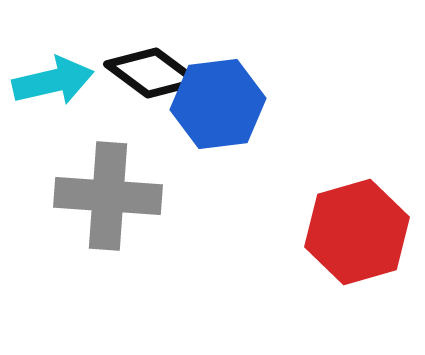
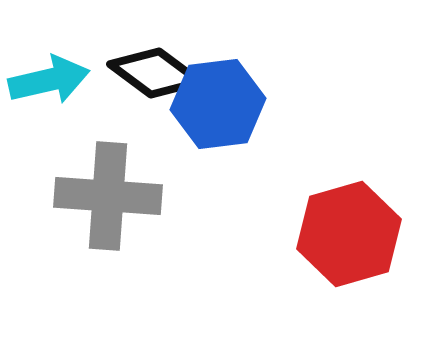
black diamond: moved 3 px right
cyan arrow: moved 4 px left, 1 px up
red hexagon: moved 8 px left, 2 px down
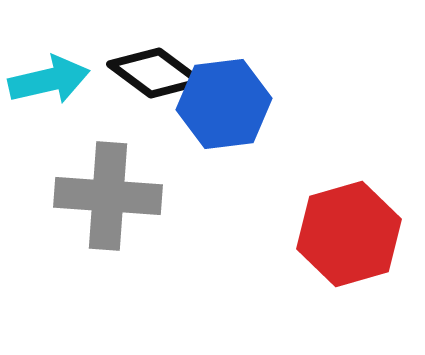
blue hexagon: moved 6 px right
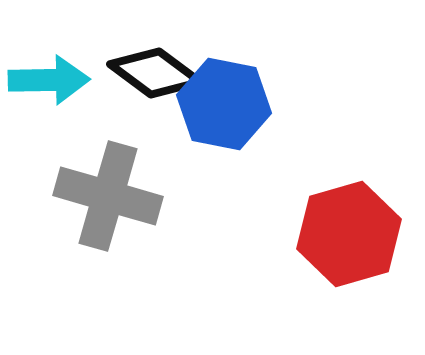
cyan arrow: rotated 12 degrees clockwise
blue hexagon: rotated 18 degrees clockwise
gray cross: rotated 12 degrees clockwise
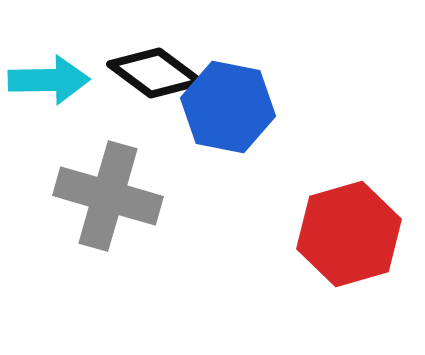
blue hexagon: moved 4 px right, 3 px down
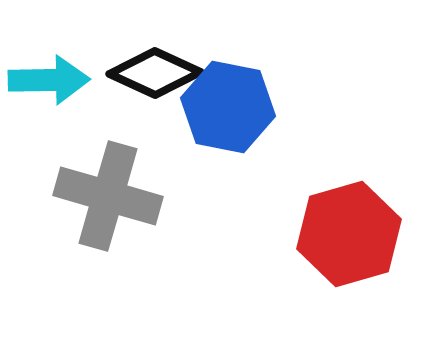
black diamond: rotated 12 degrees counterclockwise
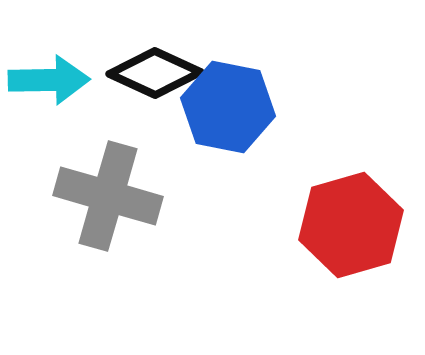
red hexagon: moved 2 px right, 9 px up
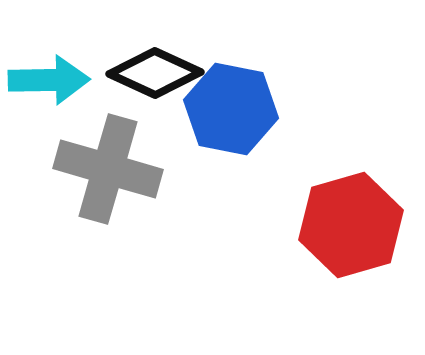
blue hexagon: moved 3 px right, 2 px down
gray cross: moved 27 px up
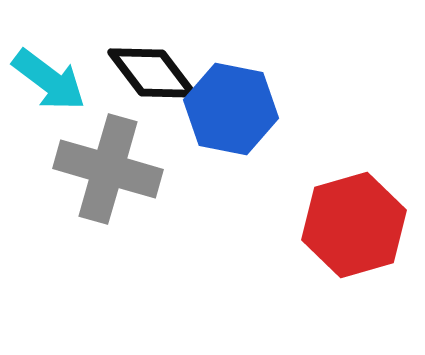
black diamond: moved 3 px left; rotated 28 degrees clockwise
cyan arrow: rotated 38 degrees clockwise
red hexagon: moved 3 px right
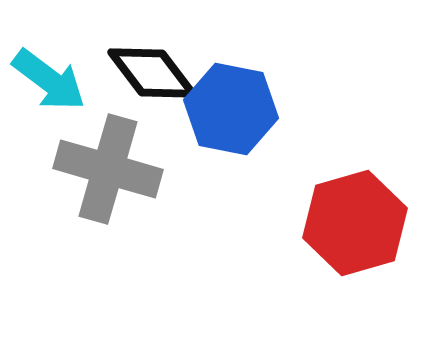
red hexagon: moved 1 px right, 2 px up
